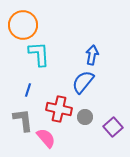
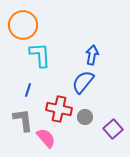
cyan L-shape: moved 1 px right, 1 px down
purple square: moved 2 px down
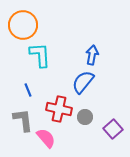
blue line: rotated 40 degrees counterclockwise
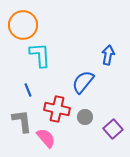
blue arrow: moved 16 px right
red cross: moved 2 px left
gray L-shape: moved 1 px left, 1 px down
